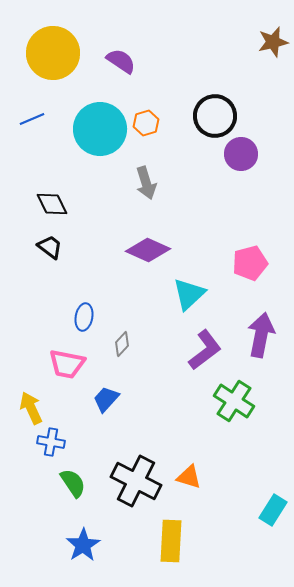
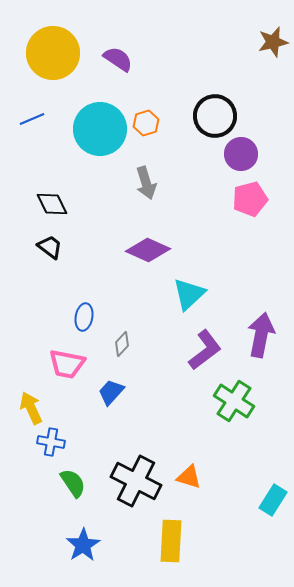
purple semicircle: moved 3 px left, 2 px up
pink pentagon: moved 64 px up
blue trapezoid: moved 5 px right, 7 px up
cyan rectangle: moved 10 px up
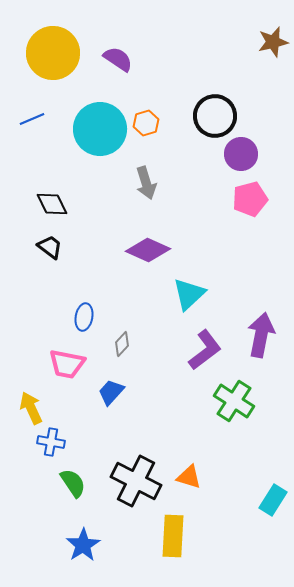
yellow rectangle: moved 2 px right, 5 px up
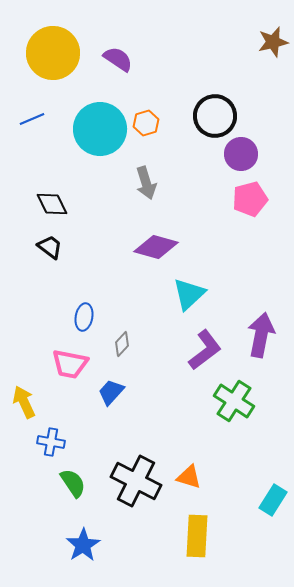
purple diamond: moved 8 px right, 3 px up; rotated 9 degrees counterclockwise
pink trapezoid: moved 3 px right
yellow arrow: moved 7 px left, 6 px up
yellow rectangle: moved 24 px right
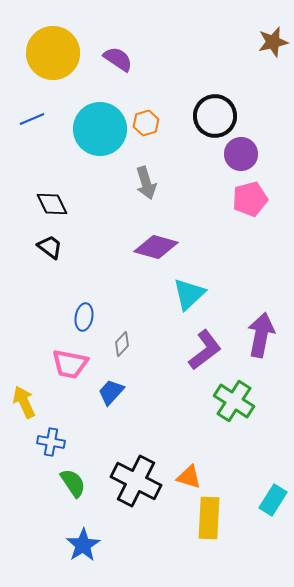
yellow rectangle: moved 12 px right, 18 px up
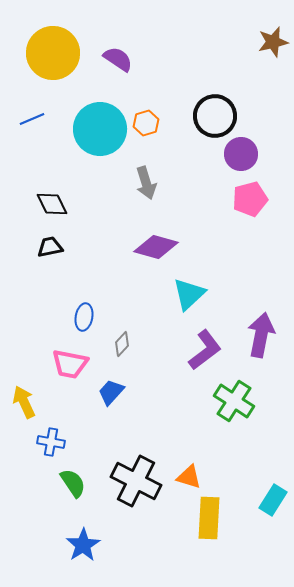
black trapezoid: rotated 48 degrees counterclockwise
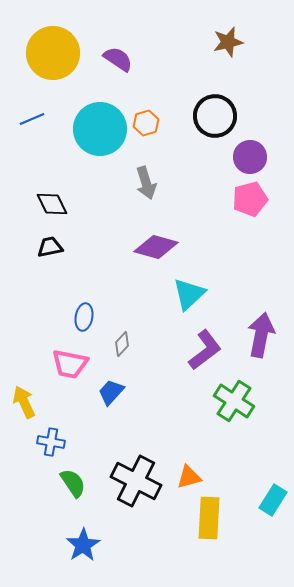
brown star: moved 45 px left
purple circle: moved 9 px right, 3 px down
orange triangle: rotated 32 degrees counterclockwise
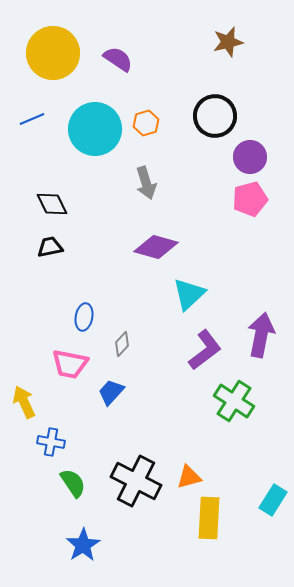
cyan circle: moved 5 px left
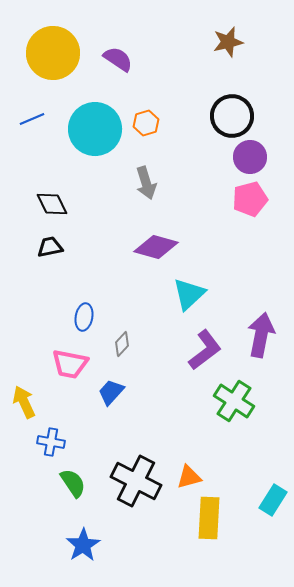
black circle: moved 17 px right
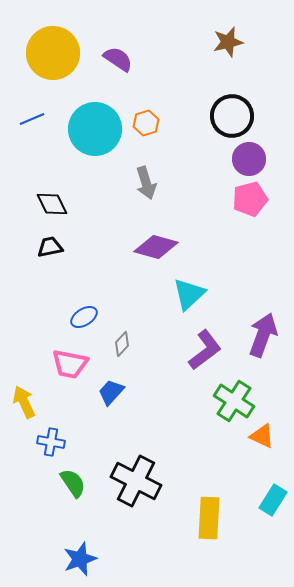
purple circle: moved 1 px left, 2 px down
blue ellipse: rotated 48 degrees clockwise
purple arrow: moved 2 px right; rotated 9 degrees clockwise
orange triangle: moved 73 px right, 41 px up; rotated 40 degrees clockwise
blue star: moved 3 px left, 14 px down; rotated 12 degrees clockwise
